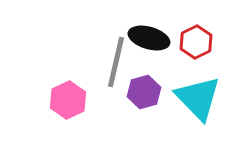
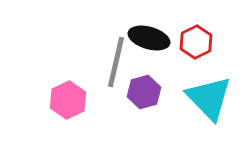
cyan triangle: moved 11 px right
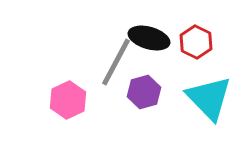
red hexagon: rotated 8 degrees counterclockwise
gray line: rotated 15 degrees clockwise
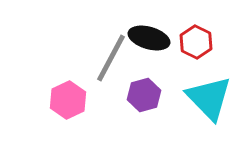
gray line: moved 5 px left, 4 px up
purple hexagon: moved 3 px down
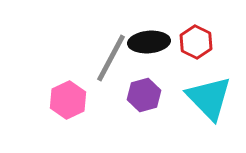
black ellipse: moved 4 px down; rotated 21 degrees counterclockwise
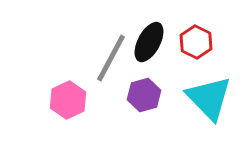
black ellipse: rotated 57 degrees counterclockwise
